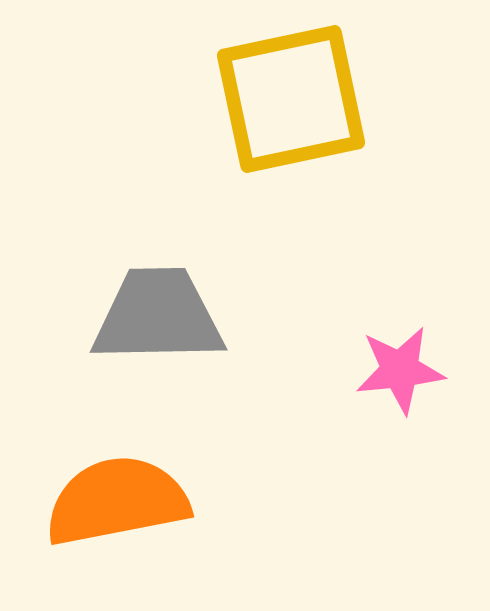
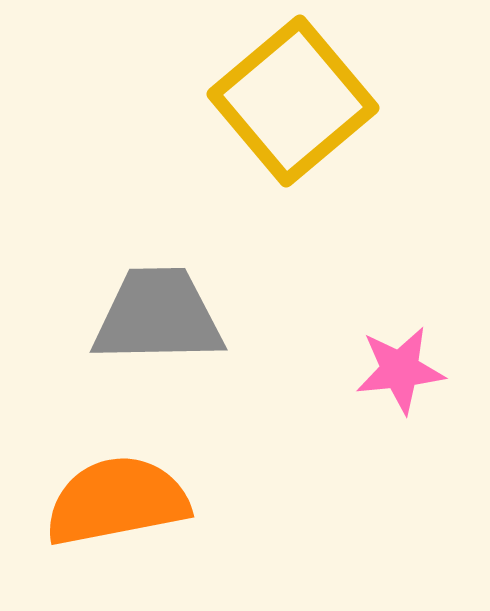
yellow square: moved 2 px right, 2 px down; rotated 28 degrees counterclockwise
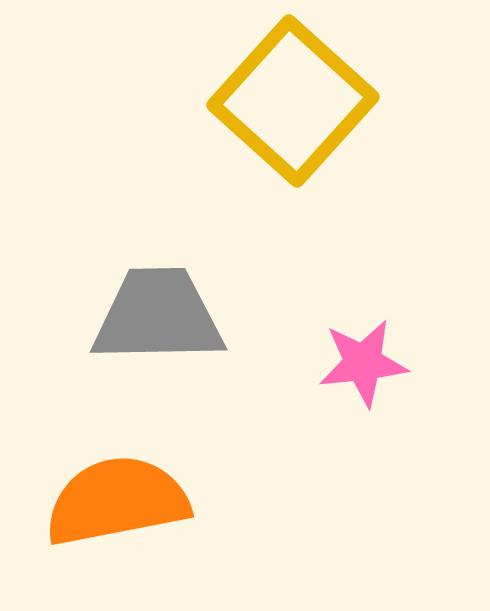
yellow square: rotated 8 degrees counterclockwise
pink star: moved 37 px left, 7 px up
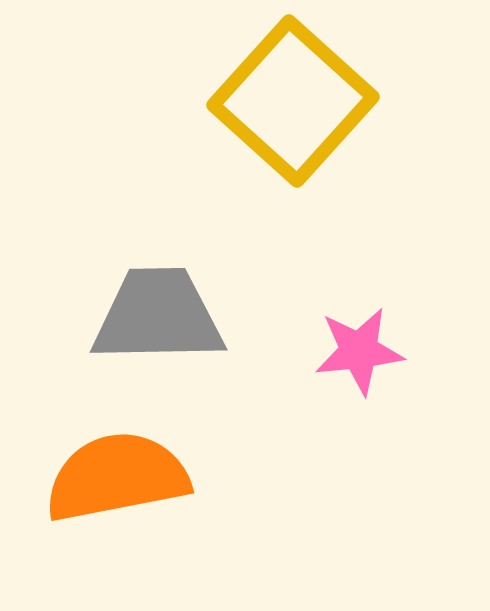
pink star: moved 4 px left, 12 px up
orange semicircle: moved 24 px up
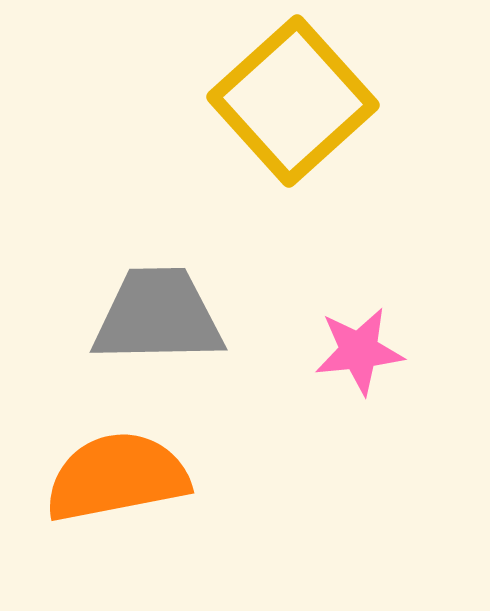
yellow square: rotated 6 degrees clockwise
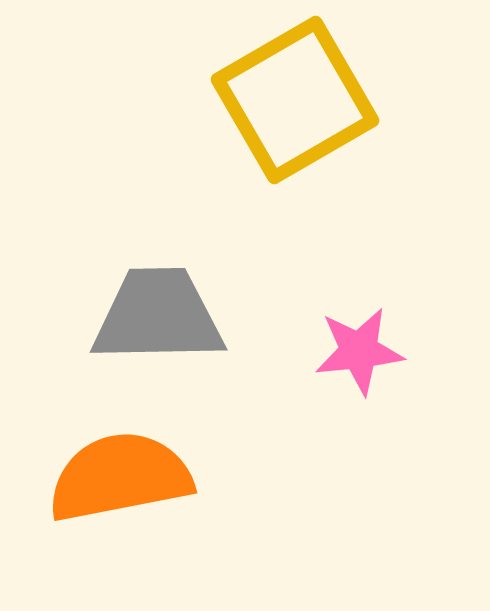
yellow square: moved 2 px right, 1 px up; rotated 12 degrees clockwise
orange semicircle: moved 3 px right
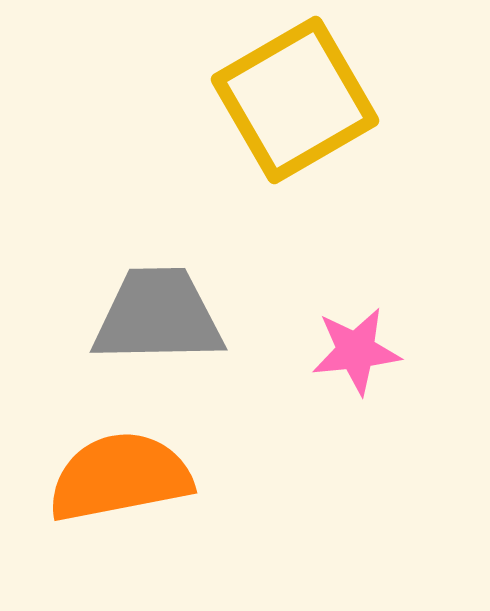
pink star: moved 3 px left
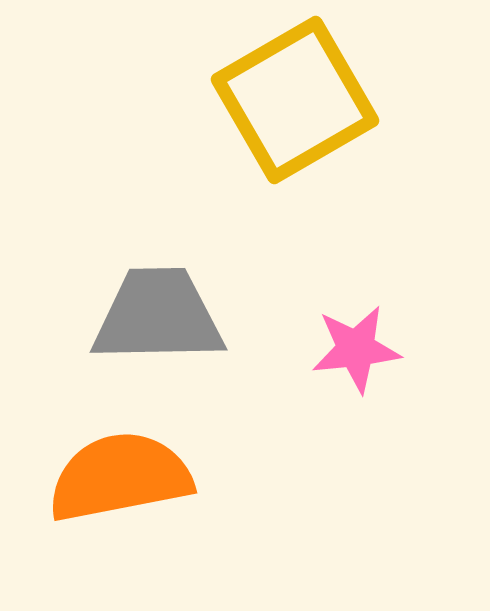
pink star: moved 2 px up
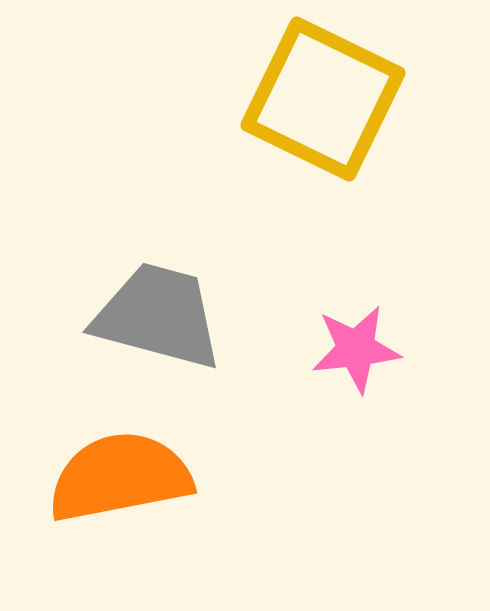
yellow square: moved 28 px right, 1 px up; rotated 34 degrees counterclockwise
gray trapezoid: rotated 16 degrees clockwise
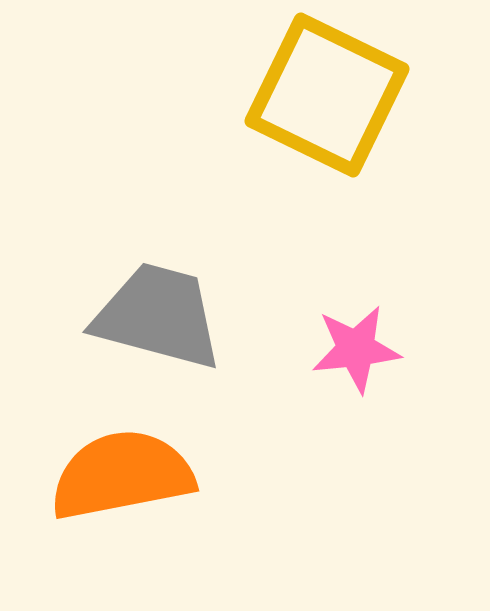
yellow square: moved 4 px right, 4 px up
orange semicircle: moved 2 px right, 2 px up
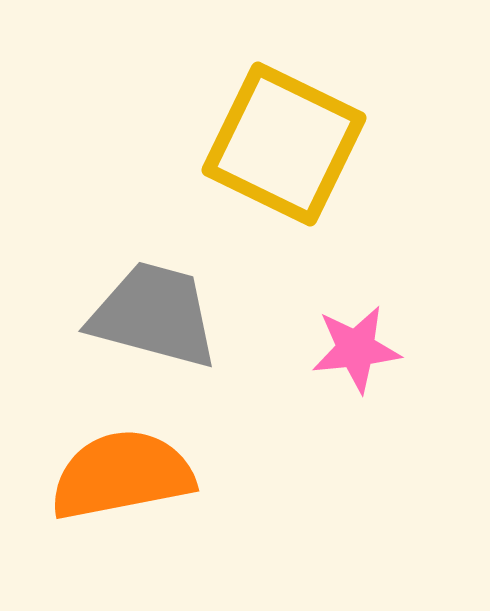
yellow square: moved 43 px left, 49 px down
gray trapezoid: moved 4 px left, 1 px up
